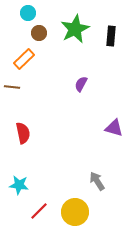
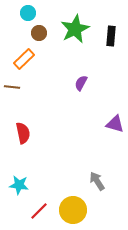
purple semicircle: moved 1 px up
purple triangle: moved 1 px right, 4 px up
yellow circle: moved 2 px left, 2 px up
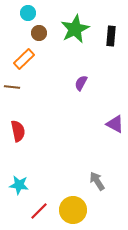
purple triangle: rotated 12 degrees clockwise
red semicircle: moved 5 px left, 2 px up
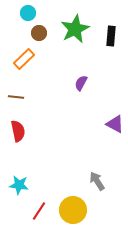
brown line: moved 4 px right, 10 px down
red line: rotated 12 degrees counterclockwise
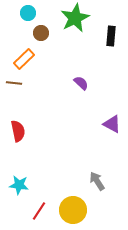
green star: moved 11 px up
brown circle: moved 2 px right
purple semicircle: rotated 105 degrees clockwise
brown line: moved 2 px left, 14 px up
purple triangle: moved 3 px left
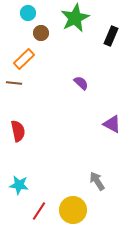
black rectangle: rotated 18 degrees clockwise
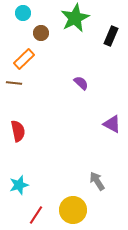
cyan circle: moved 5 px left
cyan star: rotated 24 degrees counterclockwise
red line: moved 3 px left, 4 px down
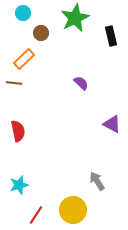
black rectangle: rotated 36 degrees counterclockwise
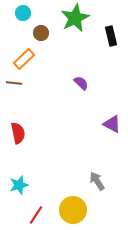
red semicircle: moved 2 px down
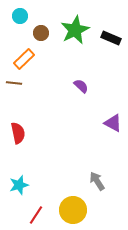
cyan circle: moved 3 px left, 3 px down
green star: moved 12 px down
black rectangle: moved 2 px down; rotated 54 degrees counterclockwise
purple semicircle: moved 3 px down
purple triangle: moved 1 px right, 1 px up
